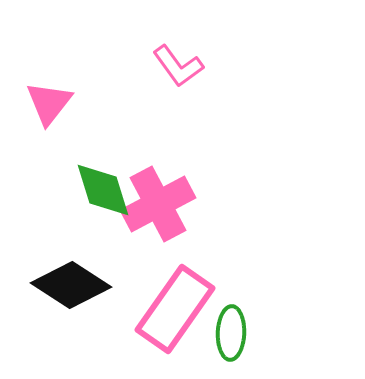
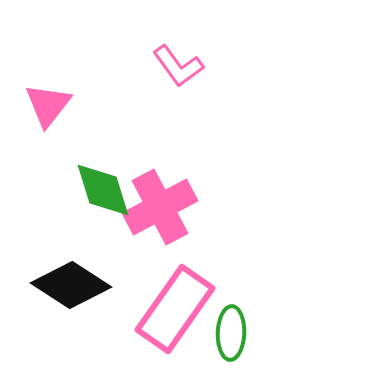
pink triangle: moved 1 px left, 2 px down
pink cross: moved 2 px right, 3 px down
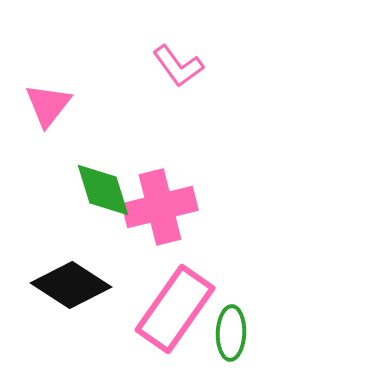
pink cross: rotated 14 degrees clockwise
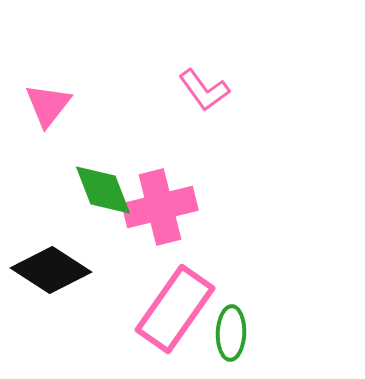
pink L-shape: moved 26 px right, 24 px down
green diamond: rotated 4 degrees counterclockwise
black diamond: moved 20 px left, 15 px up
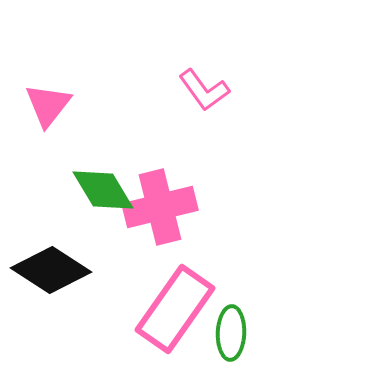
green diamond: rotated 10 degrees counterclockwise
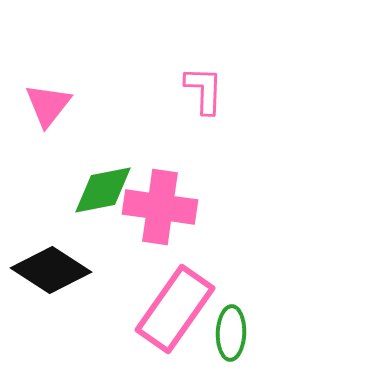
pink L-shape: rotated 142 degrees counterclockwise
green diamond: rotated 70 degrees counterclockwise
pink cross: rotated 22 degrees clockwise
